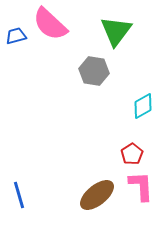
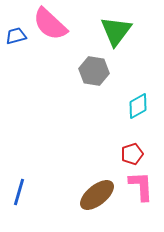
cyan diamond: moved 5 px left
red pentagon: rotated 15 degrees clockwise
blue line: moved 3 px up; rotated 32 degrees clockwise
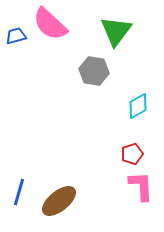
brown ellipse: moved 38 px left, 6 px down
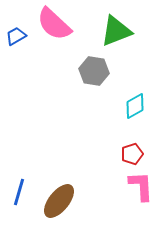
pink semicircle: moved 4 px right
green triangle: rotated 32 degrees clockwise
blue trapezoid: rotated 15 degrees counterclockwise
cyan diamond: moved 3 px left
brown ellipse: rotated 12 degrees counterclockwise
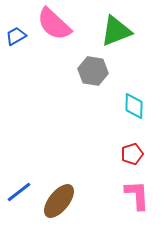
gray hexagon: moved 1 px left
cyan diamond: moved 1 px left; rotated 60 degrees counterclockwise
pink L-shape: moved 4 px left, 9 px down
blue line: rotated 36 degrees clockwise
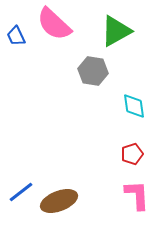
green triangle: rotated 8 degrees counterclockwise
blue trapezoid: rotated 85 degrees counterclockwise
cyan diamond: rotated 8 degrees counterclockwise
blue line: moved 2 px right
brown ellipse: rotated 30 degrees clockwise
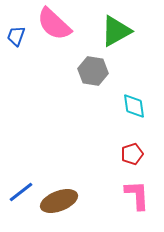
blue trapezoid: rotated 45 degrees clockwise
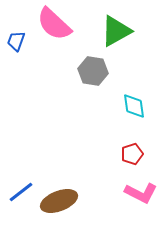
blue trapezoid: moved 5 px down
pink L-shape: moved 4 px right, 2 px up; rotated 120 degrees clockwise
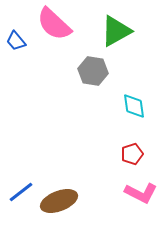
blue trapezoid: rotated 60 degrees counterclockwise
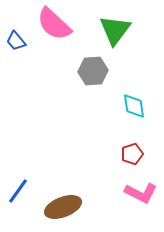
green triangle: moved 1 px left, 1 px up; rotated 24 degrees counterclockwise
gray hexagon: rotated 12 degrees counterclockwise
blue line: moved 3 px left, 1 px up; rotated 16 degrees counterclockwise
brown ellipse: moved 4 px right, 6 px down
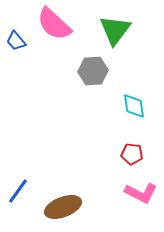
red pentagon: rotated 25 degrees clockwise
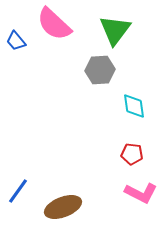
gray hexagon: moved 7 px right, 1 px up
